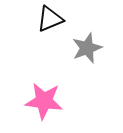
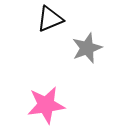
pink star: moved 2 px right, 4 px down; rotated 15 degrees counterclockwise
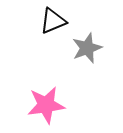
black triangle: moved 3 px right, 2 px down
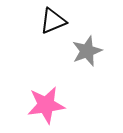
gray star: moved 3 px down
